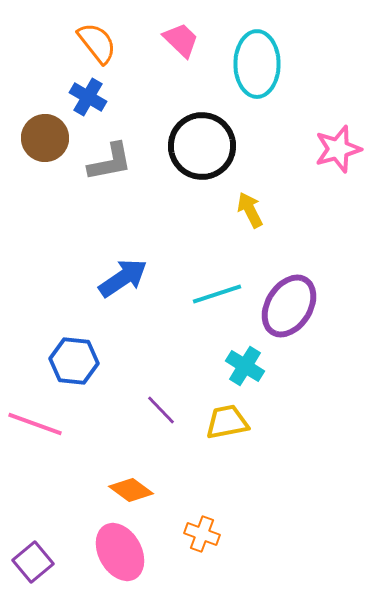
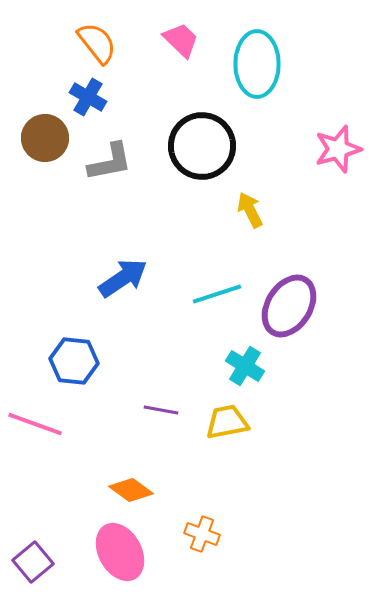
purple line: rotated 36 degrees counterclockwise
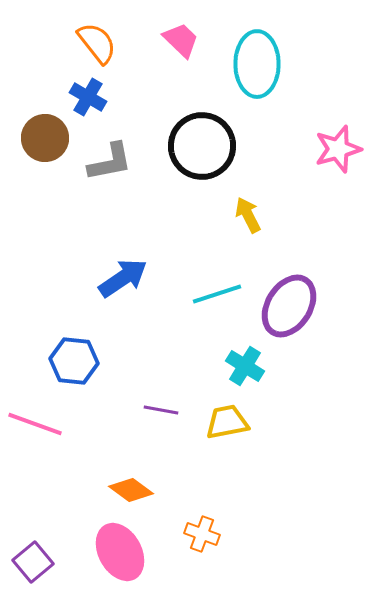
yellow arrow: moved 2 px left, 5 px down
